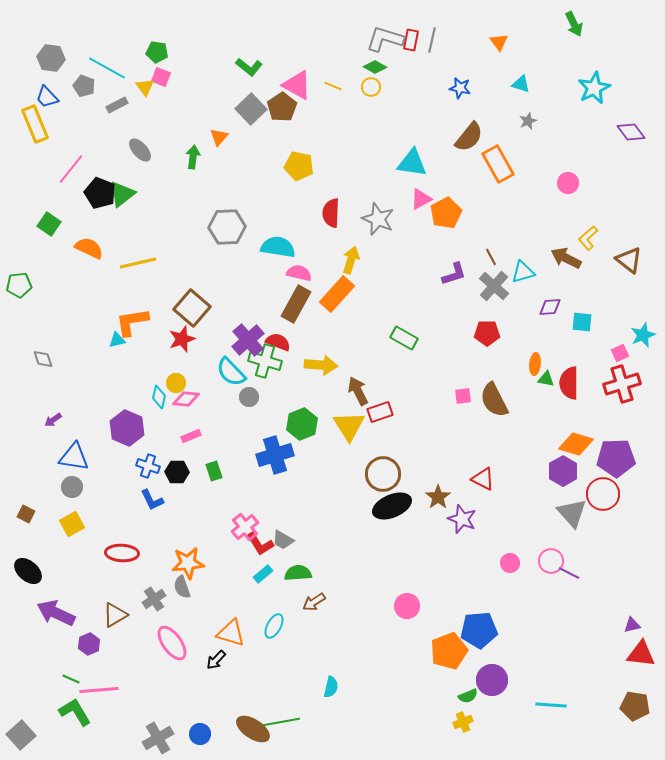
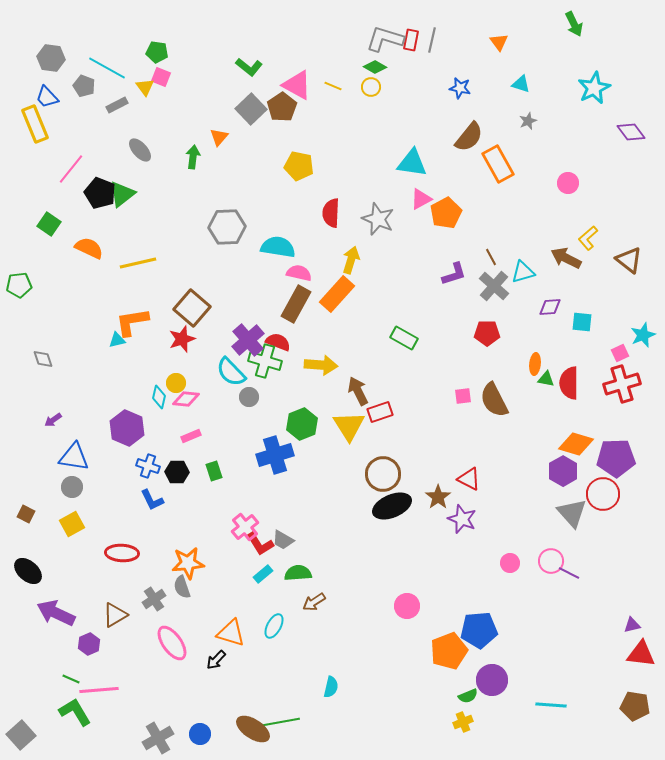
red triangle at (483, 479): moved 14 px left
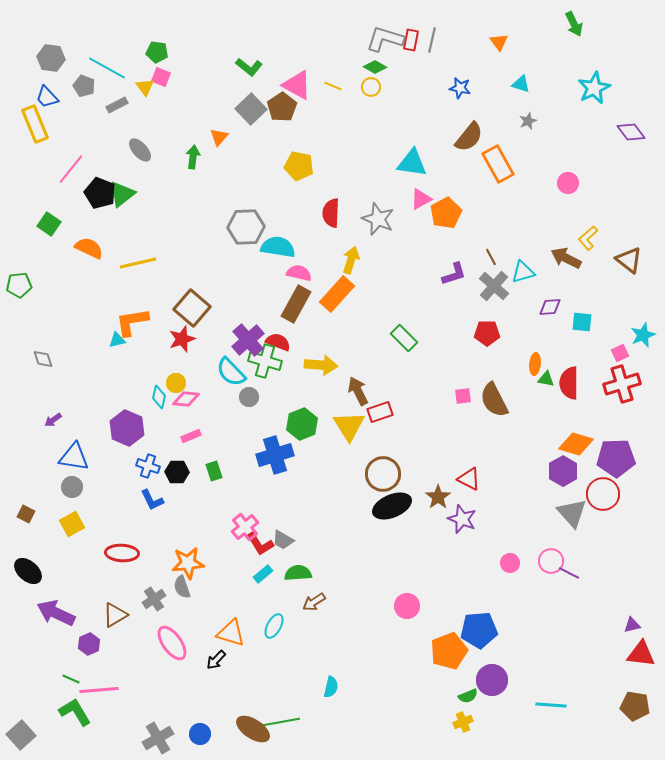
gray hexagon at (227, 227): moved 19 px right
green rectangle at (404, 338): rotated 16 degrees clockwise
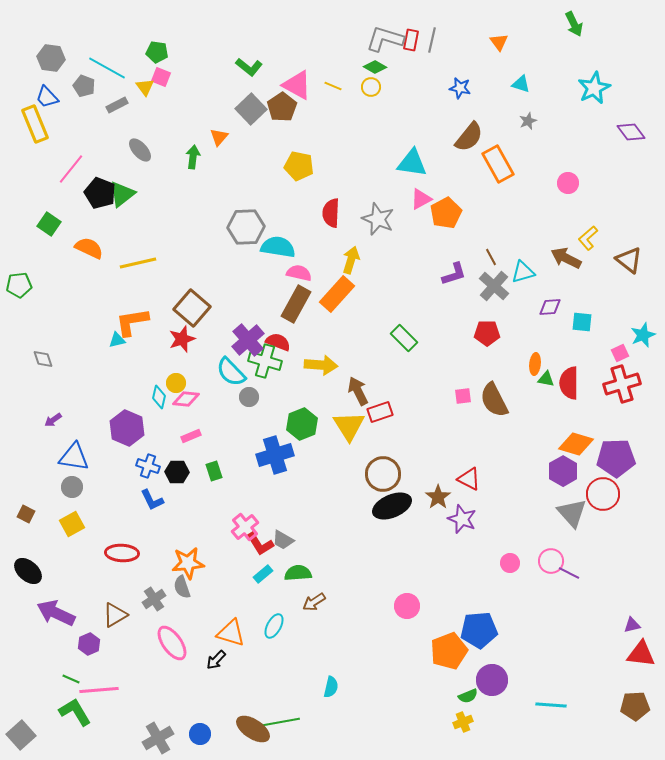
brown pentagon at (635, 706): rotated 12 degrees counterclockwise
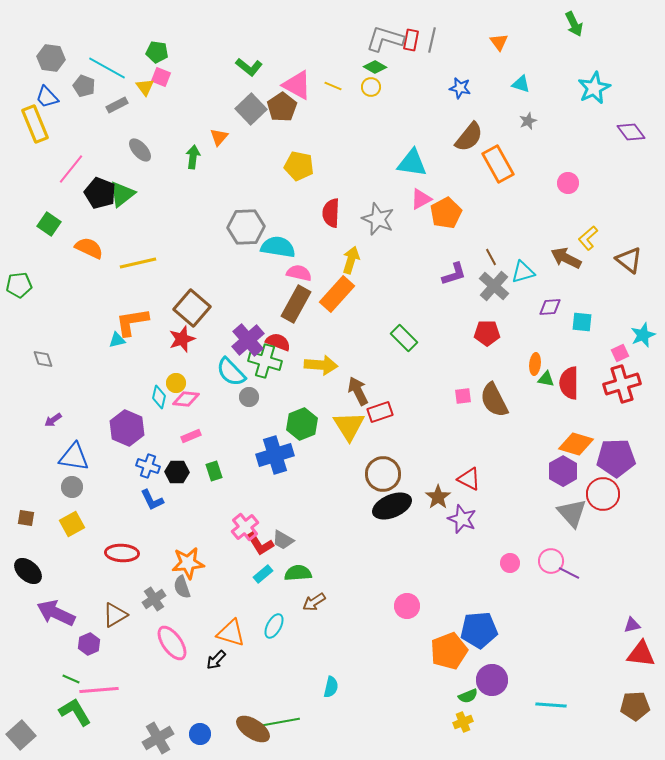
brown square at (26, 514): moved 4 px down; rotated 18 degrees counterclockwise
